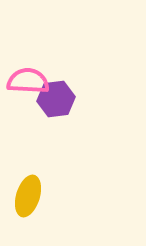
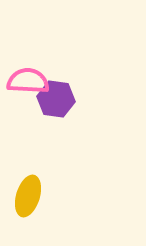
purple hexagon: rotated 15 degrees clockwise
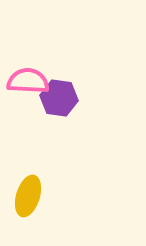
purple hexagon: moved 3 px right, 1 px up
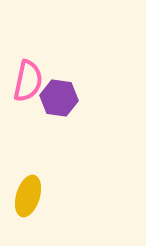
pink semicircle: rotated 99 degrees clockwise
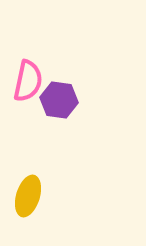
purple hexagon: moved 2 px down
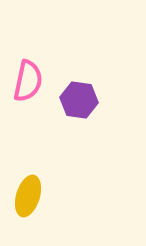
purple hexagon: moved 20 px right
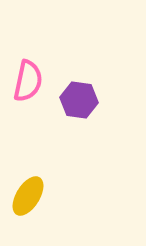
yellow ellipse: rotated 15 degrees clockwise
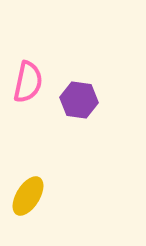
pink semicircle: moved 1 px down
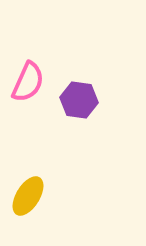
pink semicircle: rotated 12 degrees clockwise
